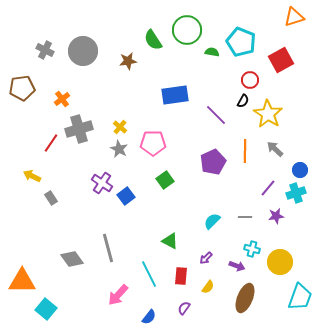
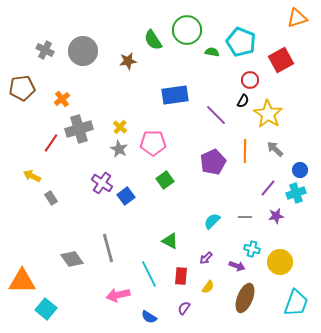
orange triangle at (294, 17): moved 3 px right, 1 px down
pink arrow at (118, 295): rotated 35 degrees clockwise
cyan trapezoid at (300, 297): moved 4 px left, 6 px down
blue semicircle at (149, 317): rotated 84 degrees clockwise
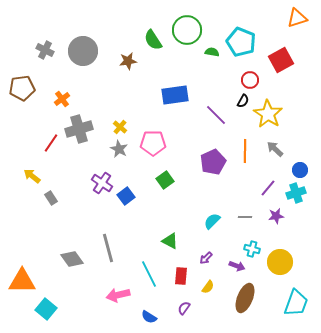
yellow arrow at (32, 176): rotated 12 degrees clockwise
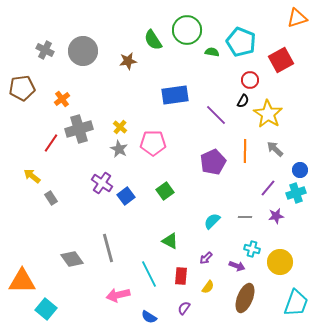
green square at (165, 180): moved 11 px down
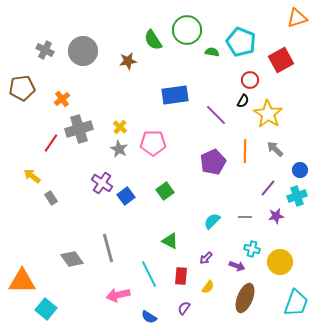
cyan cross at (296, 193): moved 1 px right, 3 px down
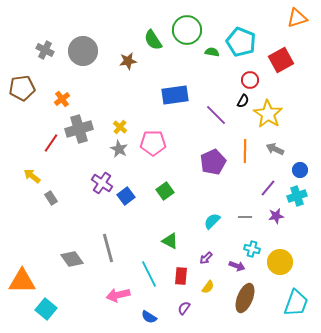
gray arrow at (275, 149): rotated 18 degrees counterclockwise
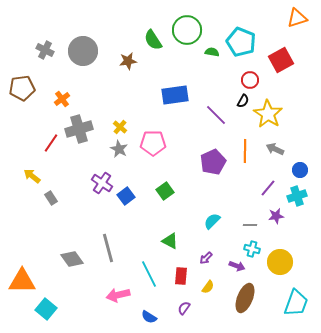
gray line at (245, 217): moved 5 px right, 8 px down
